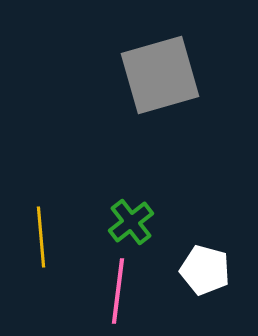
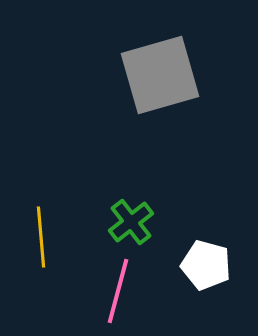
white pentagon: moved 1 px right, 5 px up
pink line: rotated 8 degrees clockwise
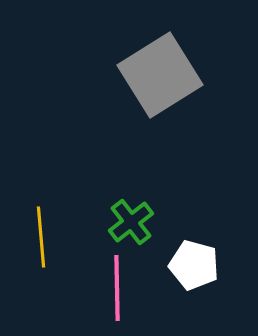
gray square: rotated 16 degrees counterclockwise
white pentagon: moved 12 px left
pink line: moved 1 px left, 3 px up; rotated 16 degrees counterclockwise
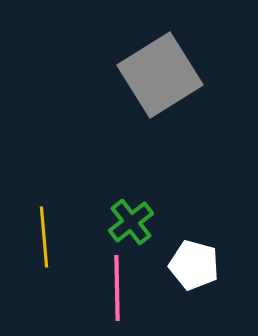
yellow line: moved 3 px right
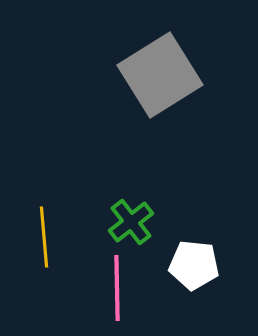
white pentagon: rotated 9 degrees counterclockwise
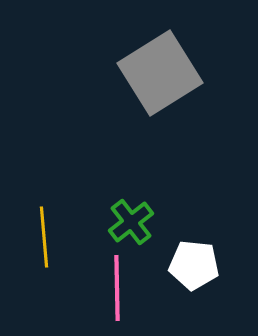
gray square: moved 2 px up
